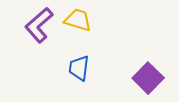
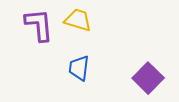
purple L-shape: rotated 126 degrees clockwise
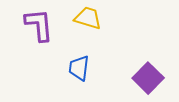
yellow trapezoid: moved 10 px right, 2 px up
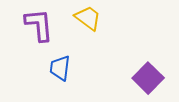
yellow trapezoid: rotated 20 degrees clockwise
blue trapezoid: moved 19 px left
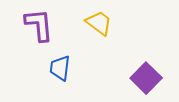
yellow trapezoid: moved 11 px right, 5 px down
purple square: moved 2 px left
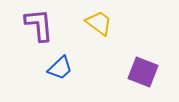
blue trapezoid: rotated 140 degrees counterclockwise
purple square: moved 3 px left, 6 px up; rotated 24 degrees counterclockwise
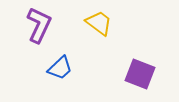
purple L-shape: rotated 30 degrees clockwise
purple square: moved 3 px left, 2 px down
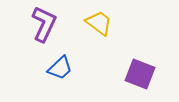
purple L-shape: moved 5 px right, 1 px up
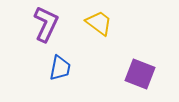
purple L-shape: moved 2 px right
blue trapezoid: rotated 36 degrees counterclockwise
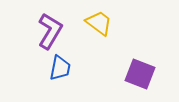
purple L-shape: moved 4 px right, 7 px down; rotated 6 degrees clockwise
